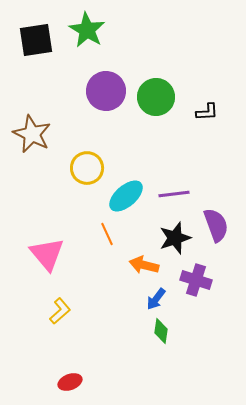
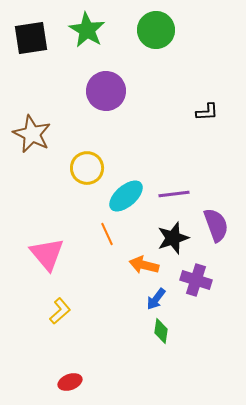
black square: moved 5 px left, 2 px up
green circle: moved 67 px up
black star: moved 2 px left
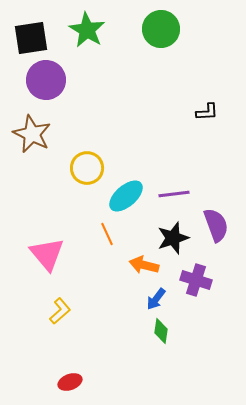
green circle: moved 5 px right, 1 px up
purple circle: moved 60 px left, 11 px up
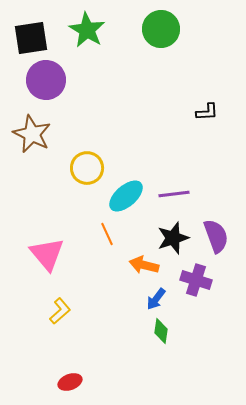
purple semicircle: moved 11 px down
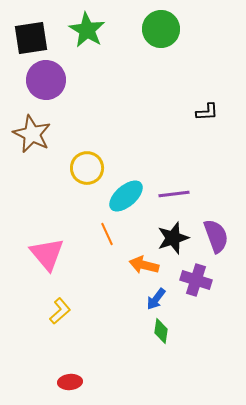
red ellipse: rotated 15 degrees clockwise
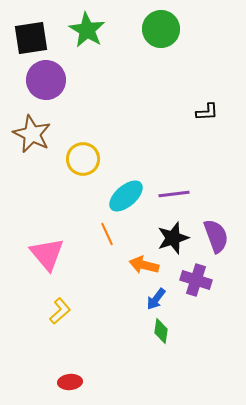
yellow circle: moved 4 px left, 9 px up
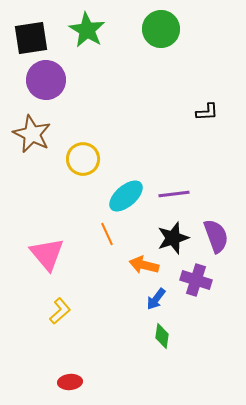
green diamond: moved 1 px right, 5 px down
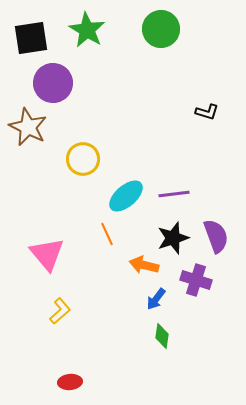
purple circle: moved 7 px right, 3 px down
black L-shape: rotated 20 degrees clockwise
brown star: moved 4 px left, 7 px up
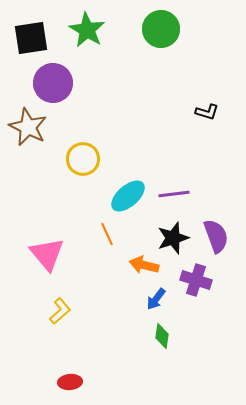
cyan ellipse: moved 2 px right
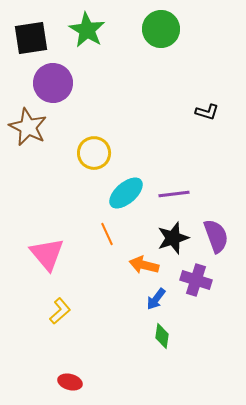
yellow circle: moved 11 px right, 6 px up
cyan ellipse: moved 2 px left, 3 px up
red ellipse: rotated 20 degrees clockwise
